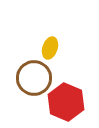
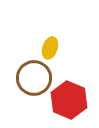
red hexagon: moved 3 px right, 2 px up
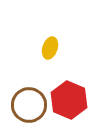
brown circle: moved 5 px left, 27 px down
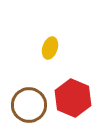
red hexagon: moved 4 px right, 2 px up
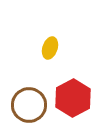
red hexagon: rotated 9 degrees clockwise
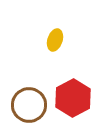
yellow ellipse: moved 5 px right, 8 px up
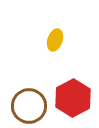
brown circle: moved 1 px down
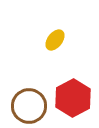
yellow ellipse: rotated 20 degrees clockwise
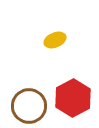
yellow ellipse: rotated 30 degrees clockwise
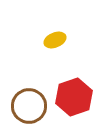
red hexagon: moved 1 px right, 1 px up; rotated 9 degrees clockwise
